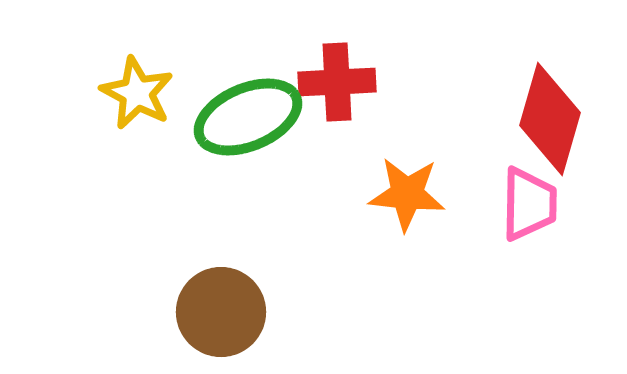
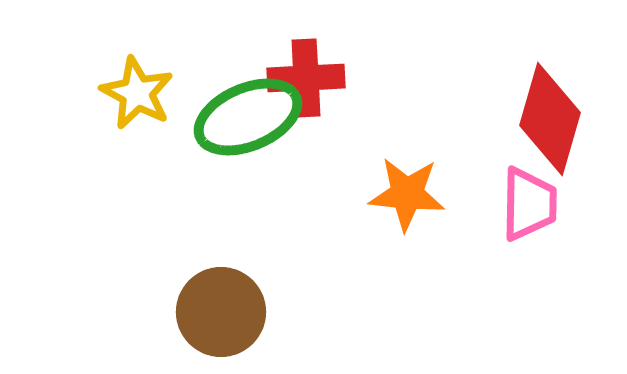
red cross: moved 31 px left, 4 px up
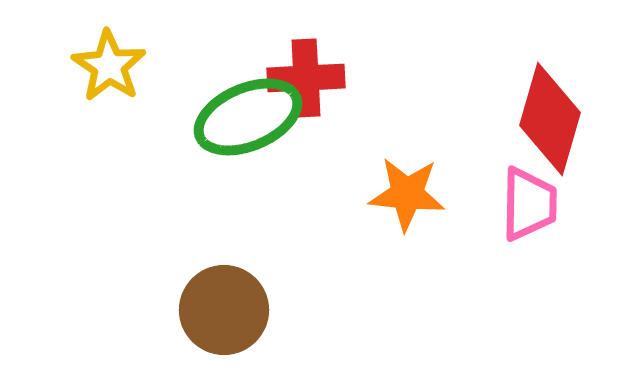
yellow star: moved 28 px left, 27 px up; rotated 6 degrees clockwise
brown circle: moved 3 px right, 2 px up
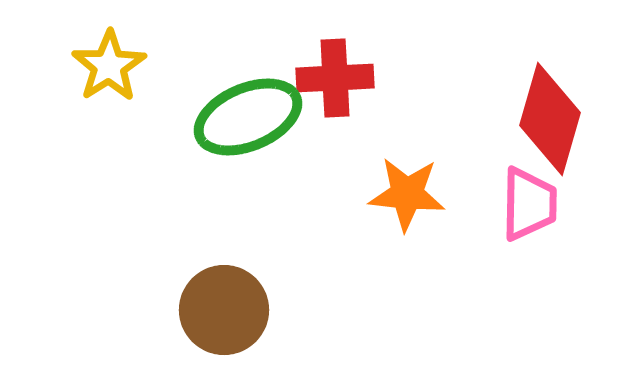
yellow star: rotated 6 degrees clockwise
red cross: moved 29 px right
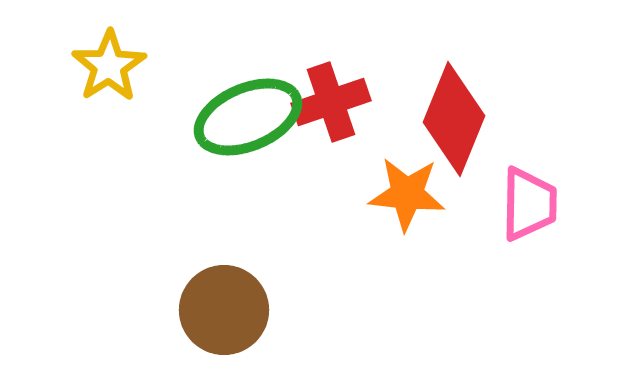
red cross: moved 4 px left, 24 px down; rotated 16 degrees counterclockwise
red diamond: moved 96 px left; rotated 6 degrees clockwise
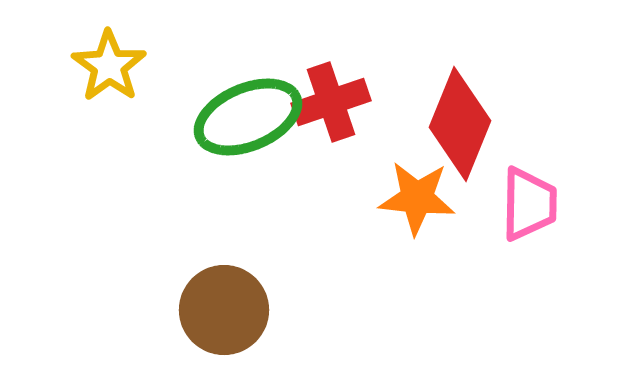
yellow star: rotated 4 degrees counterclockwise
red diamond: moved 6 px right, 5 px down
orange star: moved 10 px right, 4 px down
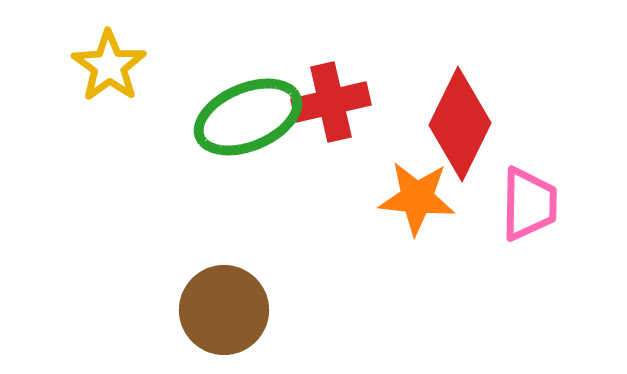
red cross: rotated 6 degrees clockwise
red diamond: rotated 4 degrees clockwise
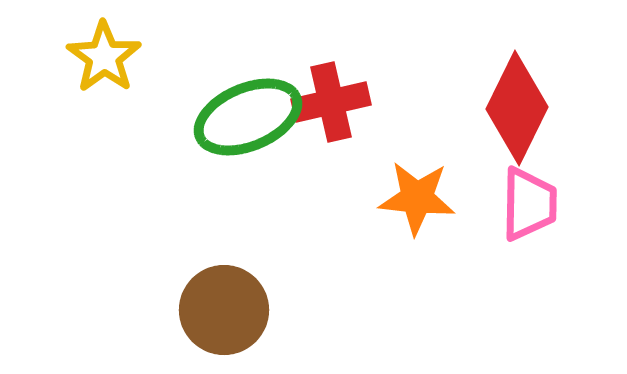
yellow star: moved 5 px left, 9 px up
red diamond: moved 57 px right, 16 px up
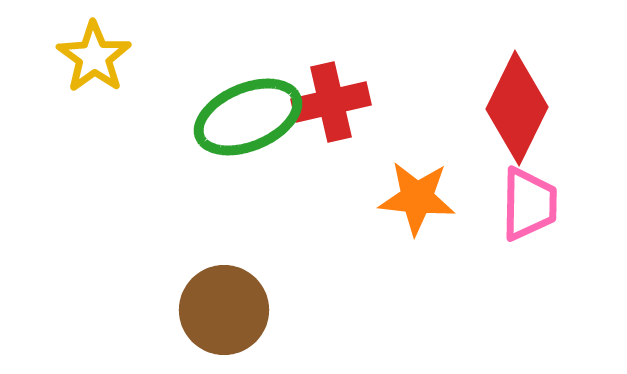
yellow star: moved 10 px left
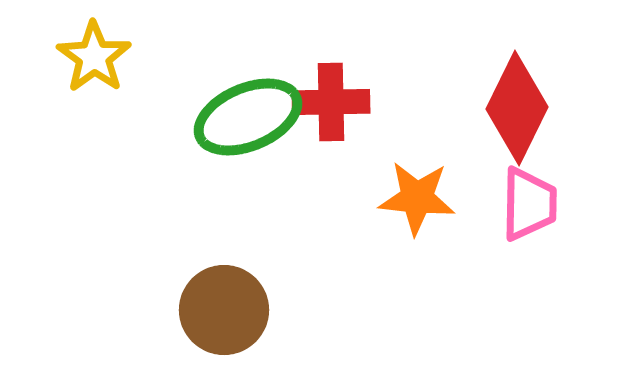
red cross: rotated 12 degrees clockwise
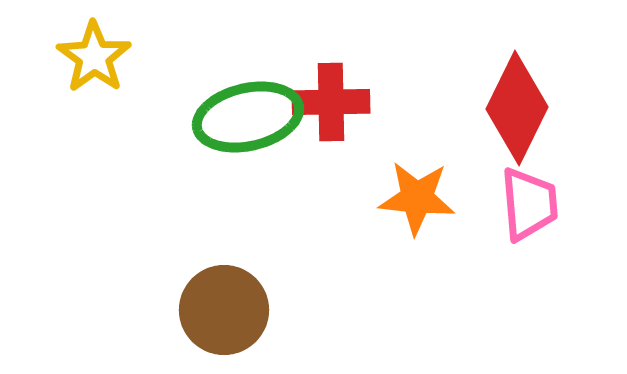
green ellipse: rotated 10 degrees clockwise
pink trapezoid: rotated 6 degrees counterclockwise
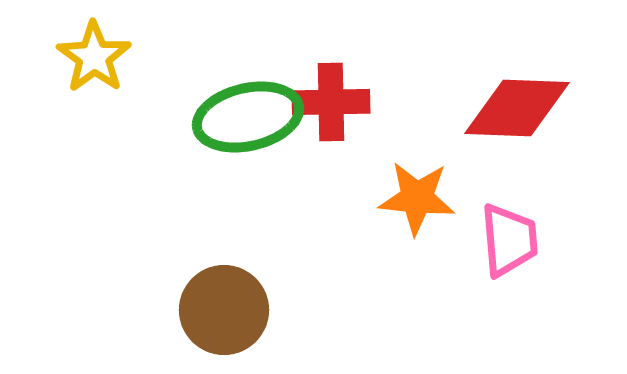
red diamond: rotated 66 degrees clockwise
pink trapezoid: moved 20 px left, 36 px down
